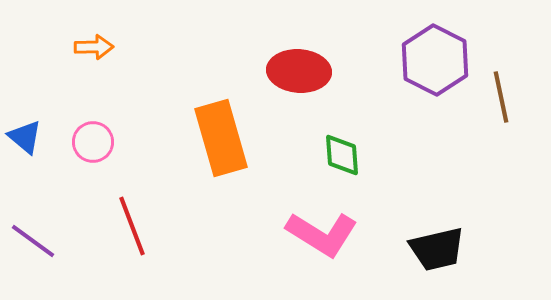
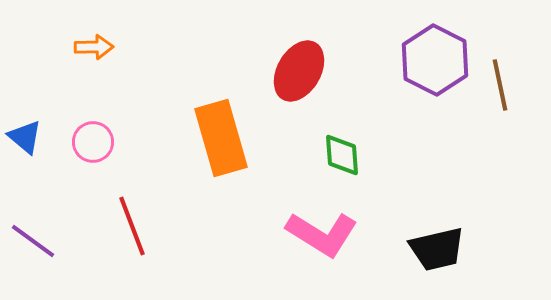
red ellipse: rotated 64 degrees counterclockwise
brown line: moved 1 px left, 12 px up
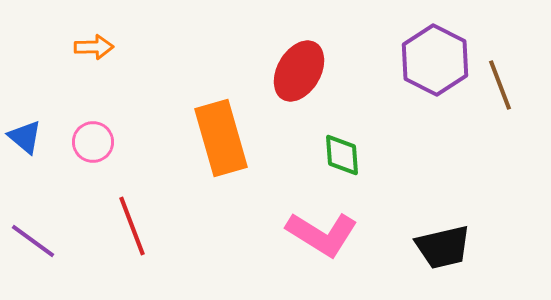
brown line: rotated 9 degrees counterclockwise
black trapezoid: moved 6 px right, 2 px up
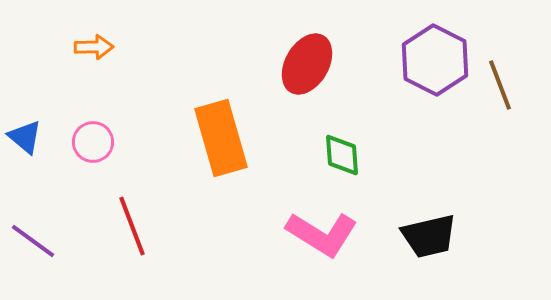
red ellipse: moved 8 px right, 7 px up
black trapezoid: moved 14 px left, 11 px up
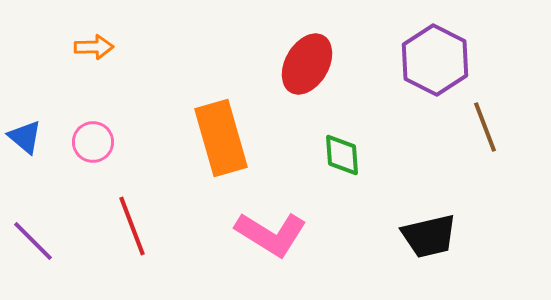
brown line: moved 15 px left, 42 px down
pink L-shape: moved 51 px left
purple line: rotated 9 degrees clockwise
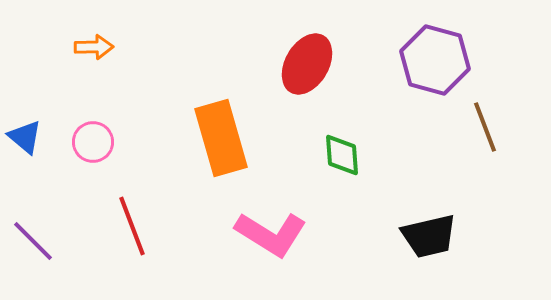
purple hexagon: rotated 12 degrees counterclockwise
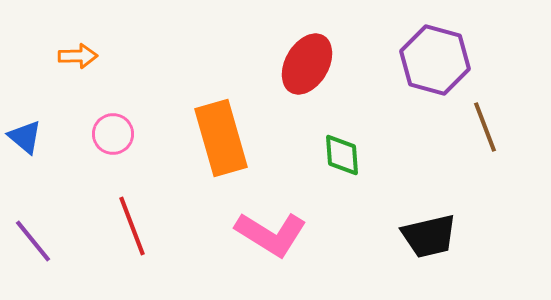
orange arrow: moved 16 px left, 9 px down
pink circle: moved 20 px right, 8 px up
purple line: rotated 6 degrees clockwise
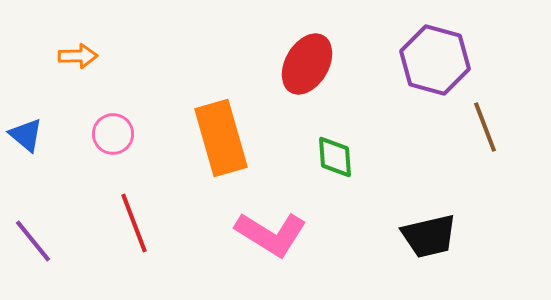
blue triangle: moved 1 px right, 2 px up
green diamond: moved 7 px left, 2 px down
red line: moved 2 px right, 3 px up
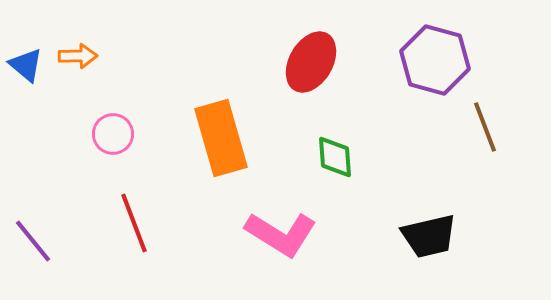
red ellipse: moved 4 px right, 2 px up
blue triangle: moved 70 px up
pink L-shape: moved 10 px right
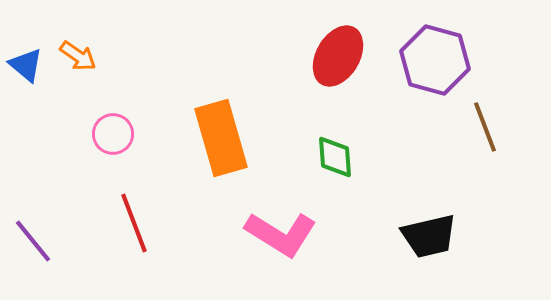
orange arrow: rotated 36 degrees clockwise
red ellipse: moved 27 px right, 6 px up
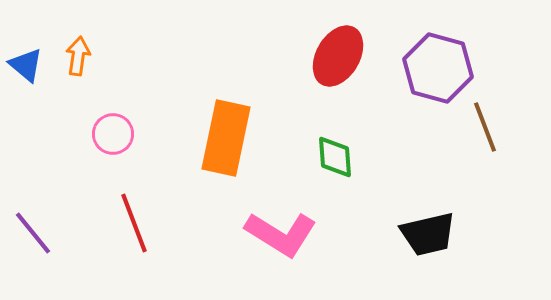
orange arrow: rotated 117 degrees counterclockwise
purple hexagon: moved 3 px right, 8 px down
orange rectangle: moved 5 px right; rotated 28 degrees clockwise
black trapezoid: moved 1 px left, 2 px up
purple line: moved 8 px up
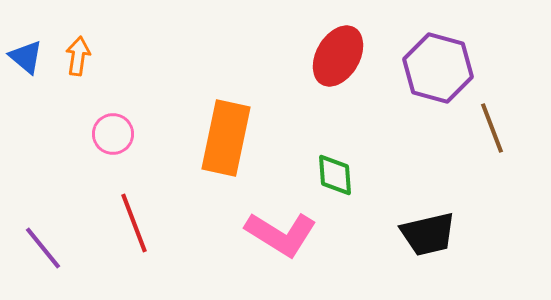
blue triangle: moved 8 px up
brown line: moved 7 px right, 1 px down
green diamond: moved 18 px down
purple line: moved 10 px right, 15 px down
